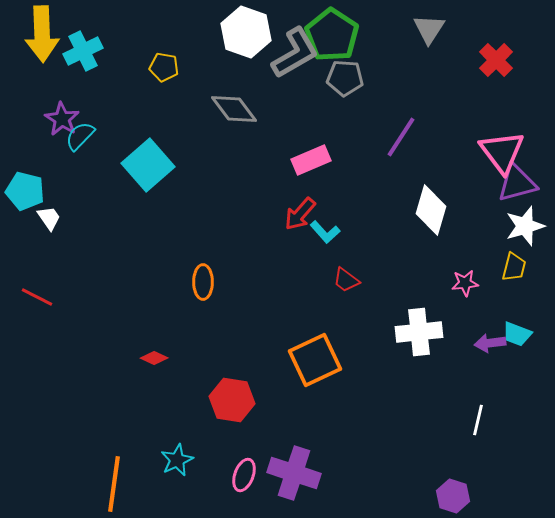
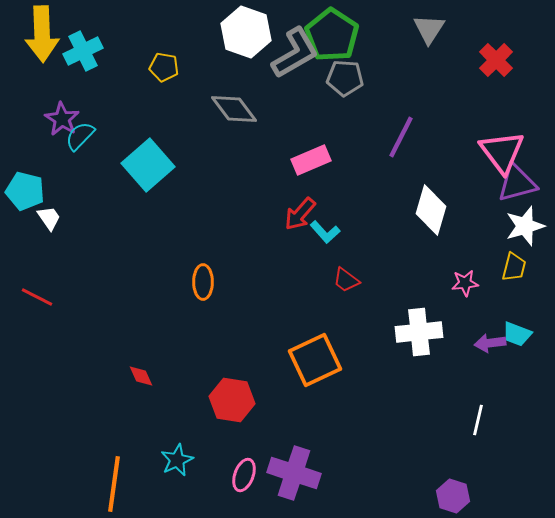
purple line: rotated 6 degrees counterclockwise
red diamond: moved 13 px left, 18 px down; rotated 40 degrees clockwise
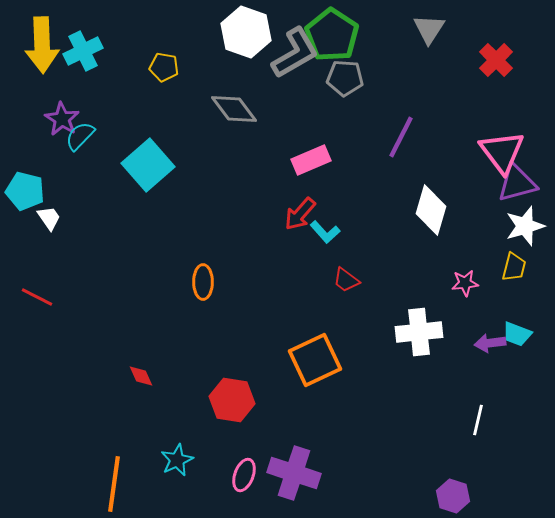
yellow arrow: moved 11 px down
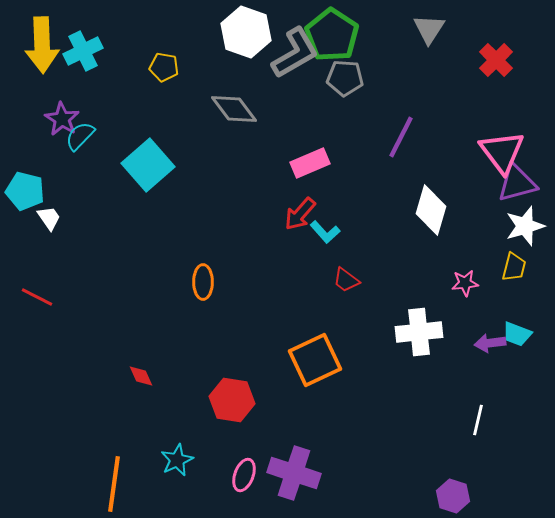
pink rectangle: moved 1 px left, 3 px down
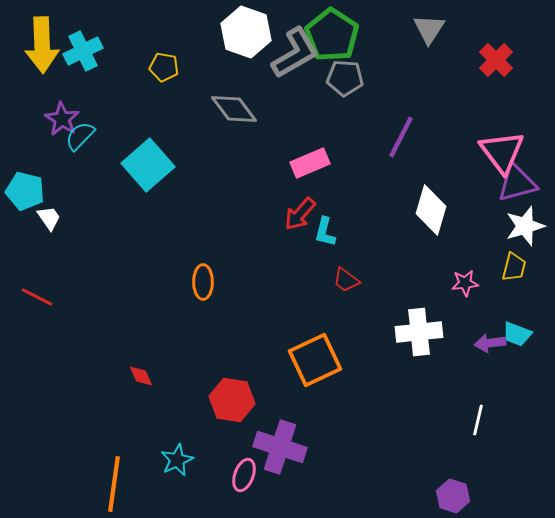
cyan L-shape: rotated 56 degrees clockwise
purple cross: moved 14 px left, 26 px up
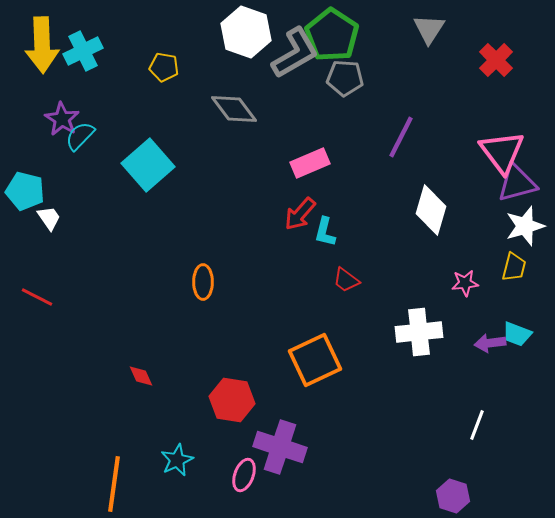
white line: moved 1 px left, 5 px down; rotated 8 degrees clockwise
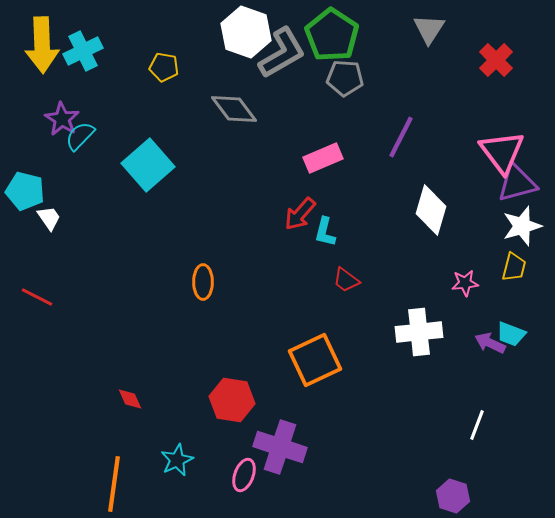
gray L-shape: moved 13 px left
pink rectangle: moved 13 px right, 5 px up
white star: moved 3 px left
cyan trapezoid: moved 6 px left
purple arrow: rotated 32 degrees clockwise
red diamond: moved 11 px left, 23 px down
